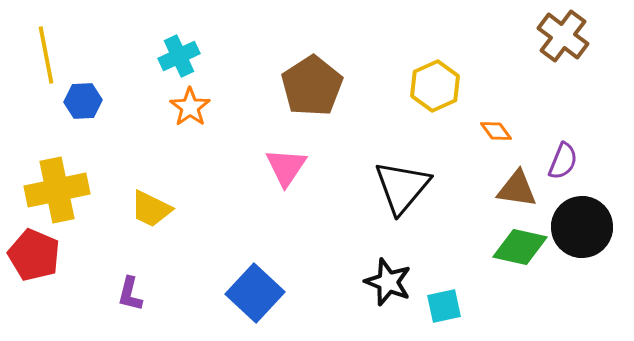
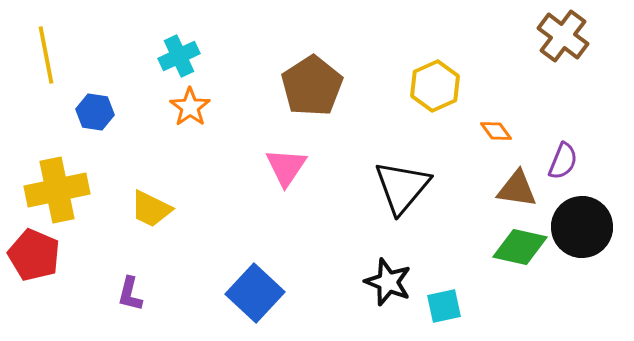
blue hexagon: moved 12 px right, 11 px down; rotated 12 degrees clockwise
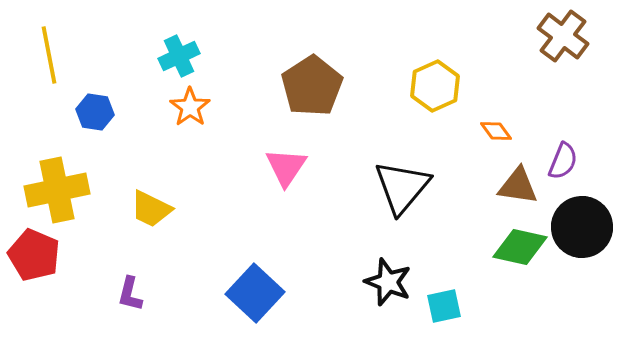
yellow line: moved 3 px right
brown triangle: moved 1 px right, 3 px up
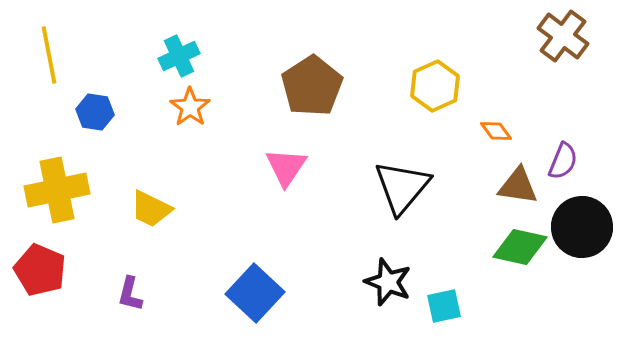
red pentagon: moved 6 px right, 15 px down
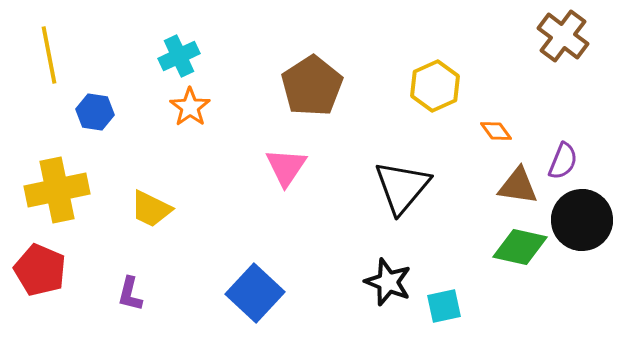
black circle: moved 7 px up
